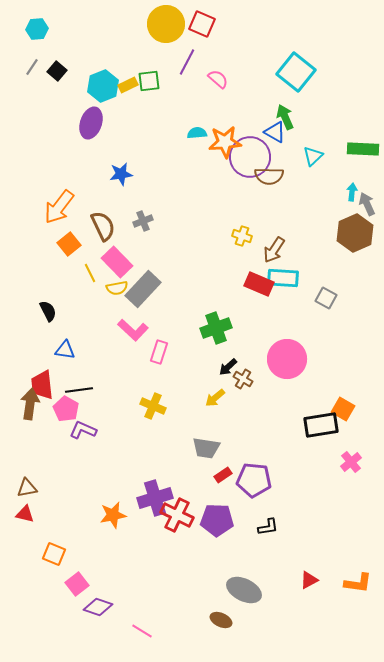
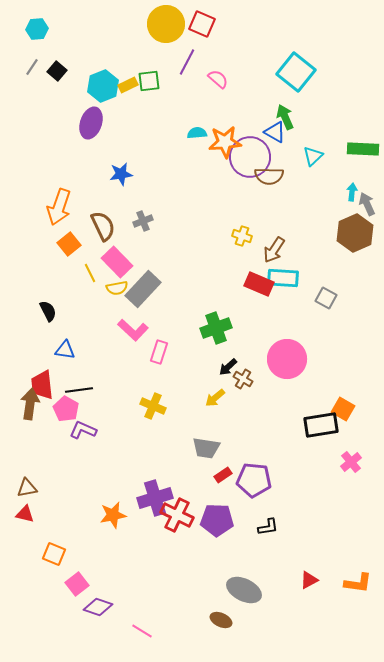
orange arrow at (59, 207): rotated 18 degrees counterclockwise
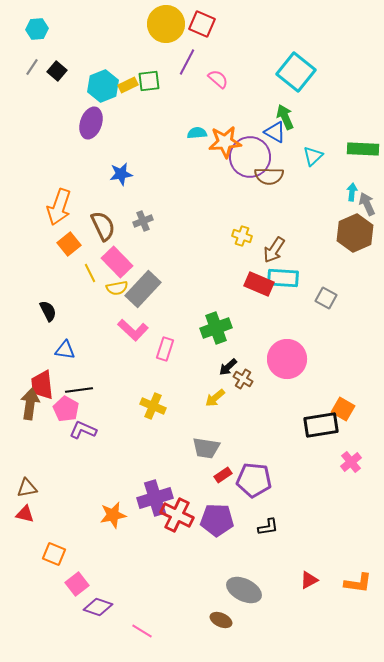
pink rectangle at (159, 352): moved 6 px right, 3 px up
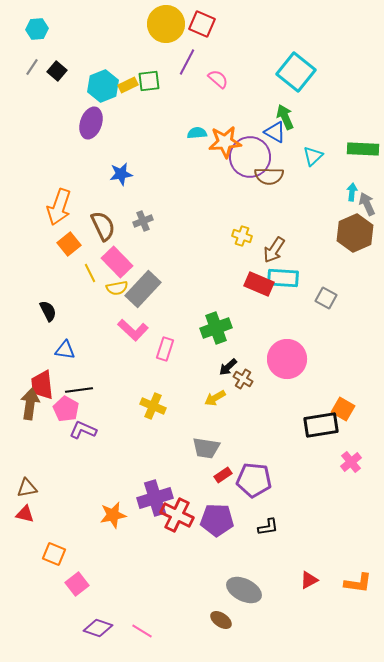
yellow arrow at (215, 398): rotated 10 degrees clockwise
purple diamond at (98, 607): moved 21 px down
brown ellipse at (221, 620): rotated 10 degrees clockwise
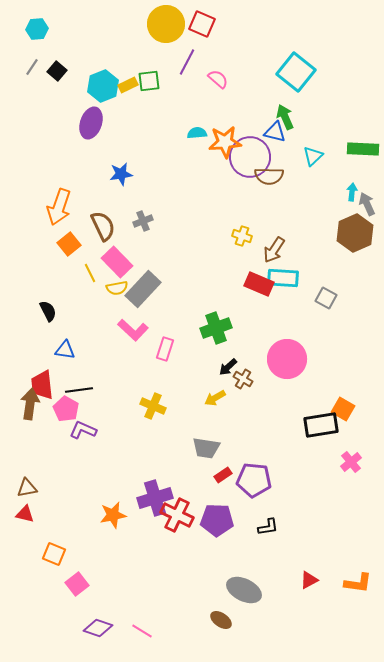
blue triangle at (275, 132): rotated 15 degrees counterclockwise
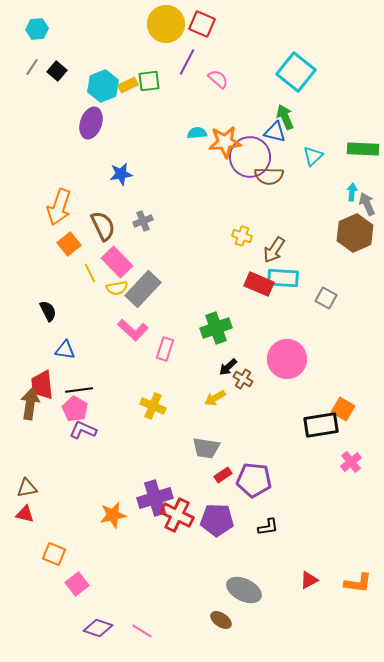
pink pentagon at (66, 409): moved 9 px right
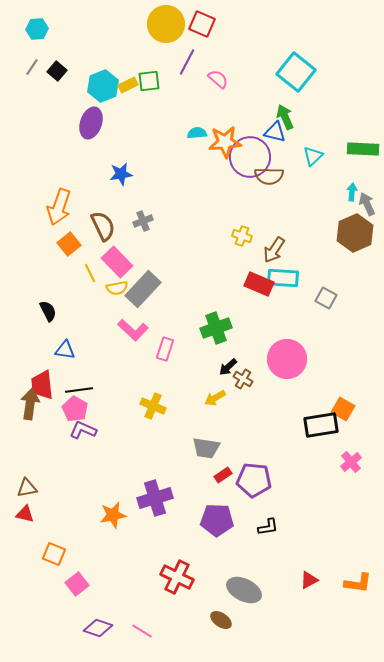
red cross at (177, 515): moved 62 px down
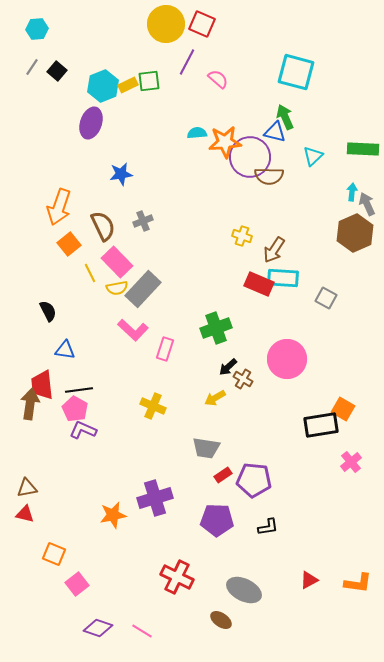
cyan square at (296, 72): rotated 24 degrees counterclockwise
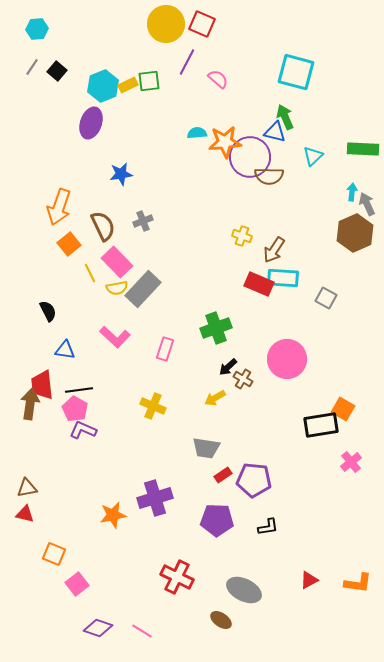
pink L-shape at (133, 330): moved 18 px left, 7 px down
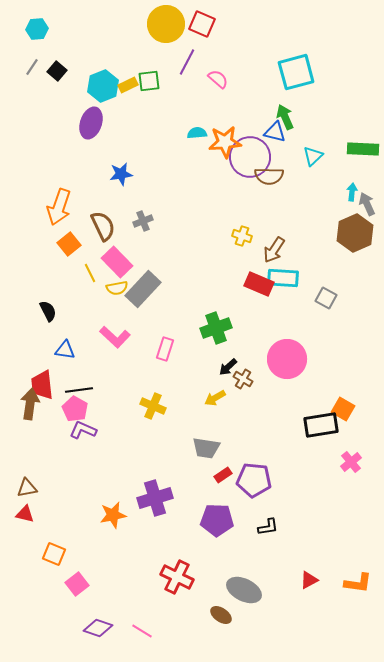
cyan square at (296, 72): rotated 30 degrees counterclockwise
brown ellipse at (221, 620): moved 5 px up
